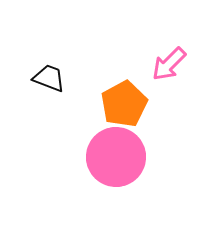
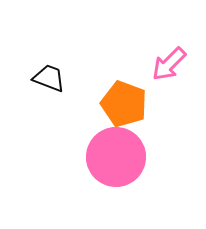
orange pentagon: rotated 24 degrees counterclockwise
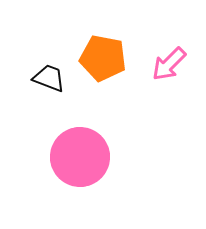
orange pentagon: moved 21 px left, 46 px up; rotated 9 degrees counterclockwise
pink circle: moved 36 px left
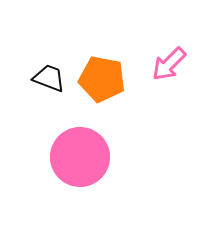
orange pentagon: moved 1 px left, 21 px down
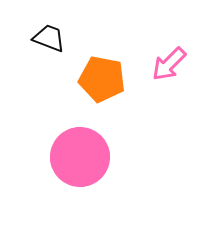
black trapezoid: moved 40 px up
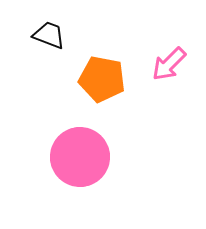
black trapezoid: moved 3 px up
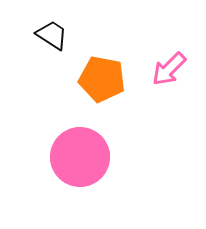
black trapezoid: moved 3 px right; rotated 12 degrees clockwise
pink arrow: moved 5 px down
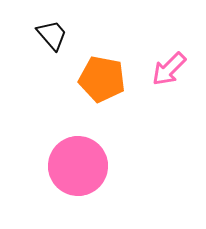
black trapezoid: rotated 16 degrees clockwise
pink circle: moved 2 px left, 9 px down
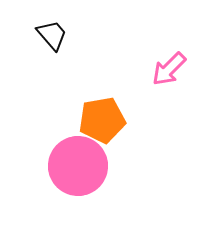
orange pentagon: moved 41 px down; rotated 21 degrees counterclockwise
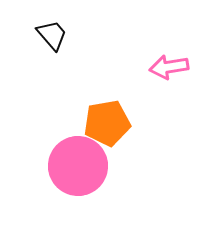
pink arrow: moved 2 px up; rotated 36 degrees clockwise
orange pentagon: moved 5 px right, 3 px down
